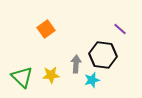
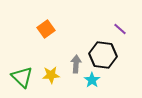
cyan star: rotated 21 degrees counterclockwise
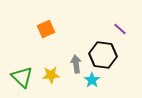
orange square: rotated 12 degrees clockwise
gray arrow: rotated 12 degrees counterclockwise
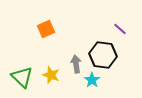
yellow star: rotated 24 degrees clockwise
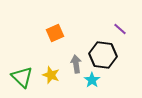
orange square: moved 9 px right, 4 px down
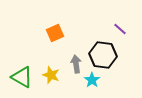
green triangle: rotated 15 degrees counterclockwise
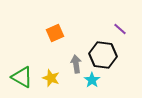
yellow star: moved 3 px down
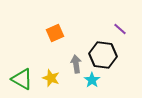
green triangle: moved 2 px down
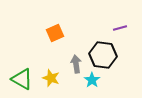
purple line: moved 1 px up; rotated 56 degrees counterclockwise
